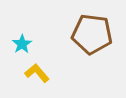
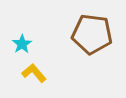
yellow L-shape: moved 3 px left
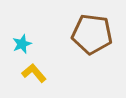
cyan star: rotated 12 degrees clockwise
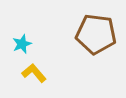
brown pentagon: moved 4 px right
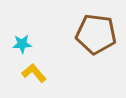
cyan star: rotated 18 degrees clockwise
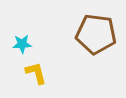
yellow L-shape: moved 2 px right; rotated 25 degrees clockwise
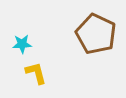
brown pentagon: rotated 18 degrees clockwise
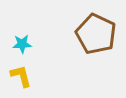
yellow L-shape: moved 15 px left, 3 px down
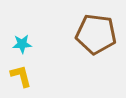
brown pentagon: rotated 18 degrees counterclockwise
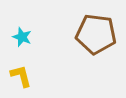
cyan star: moved 7 px up; rotated 24 degrees clockwise
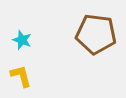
cyan star: moved 3 px down
